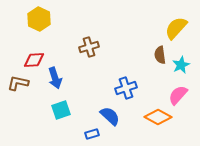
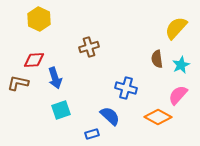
brown semicircle: moved 3 px left, 4 px down
blue cross: rotated 35 degrees clockwise
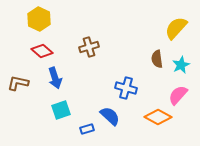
red diamond: moved 8 px right, 9 px up; rotated 45 degrees clockwise
blue rectangle: moved 5 px left, 5 px up
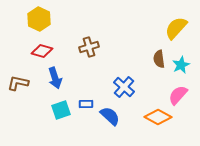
red diamond: rotated 25 degrees counterclockwise
brown semicircle: moved 2 px right
blue cross: moved 2 px left, 1 px up; rotated 25 degrees clockwise
blue rectangle: moved 1 px left, 25 px up; rotated 16 degrees clockwise
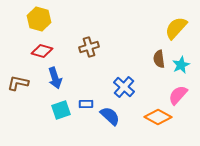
yellow hexagon: rotated 10 degrees counterclockwise
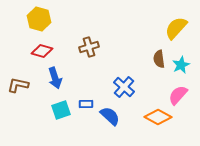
brown L-shape: moved 2 px down
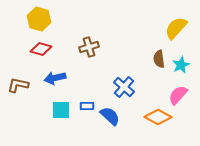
red diamond: moved 1 px left, 2 px up
blue arrow: rotated 95 degrees clockwise
blue rectangle: moved 1 px right, 2 px down
cyan square: rotated 18 degrees clockwise
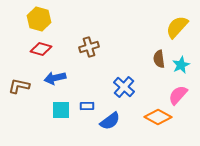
yellow semicircle: moved 1 px right, 1 px up
brown L-shape: moved 1 px right, 1 px down
blue semicircle: moved 5 px down; rotated 100 degrees clockwise
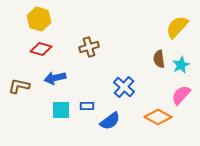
pink semicircle: moved 3 px right
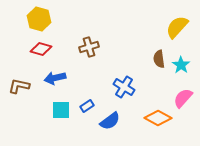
cyan star: rotated 12 degrees counterclockwise
blue cross: rotated 10 degrees counterclockwise
pink semicircle: moved 2 px right, 3 px down
blue rectangle: rotated 32 degrees counterclockwise
orange diamond: moved 1 px down
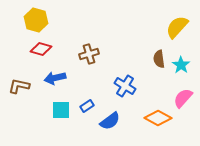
yellow hexagon: moved 3 px left, 1 px down
brown cross: moved 7 px down
blue cross: moved 1 px right, 1 px up
